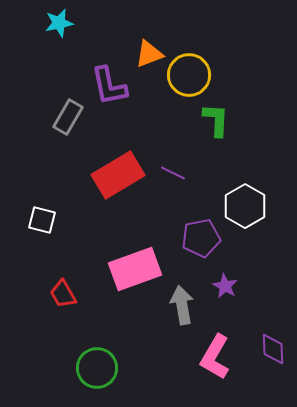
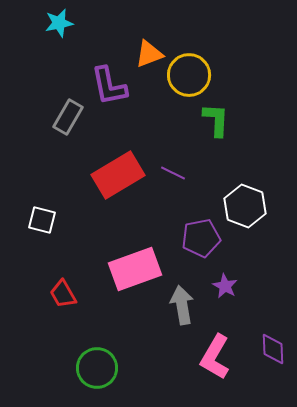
white hexagon: rotated 9 degrees counterclockwise
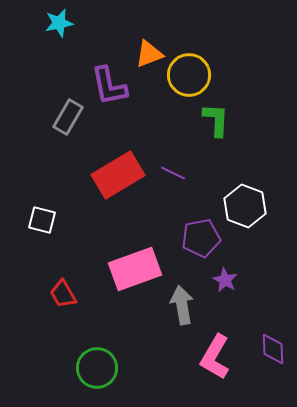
purple star: moved 6 px up
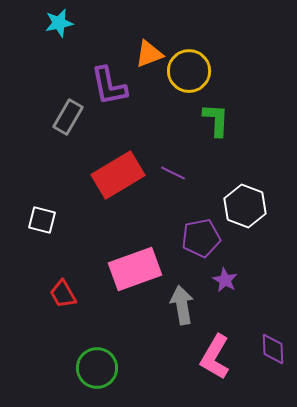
yellow circle: moved 4 px up
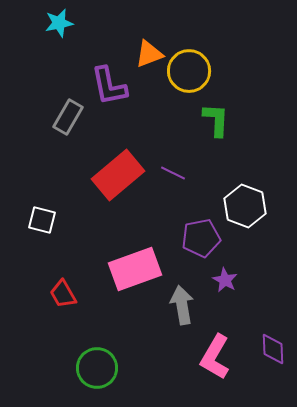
red rectangle: rotated 9 degrees counterclockwise
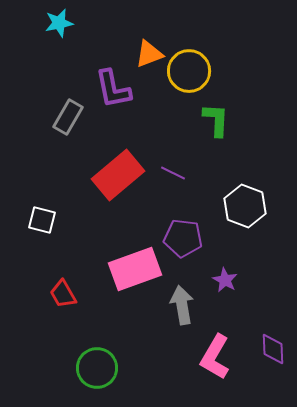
purple L-shape: moved 4 px right, 3 px down
purple pentagon: moved 18 px left; rotated 18 degrees clockwise
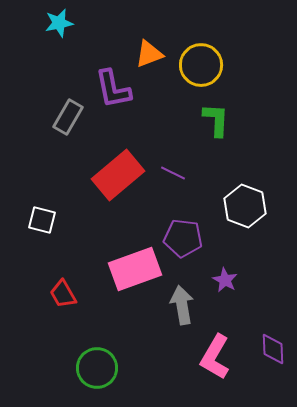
yellow circle: moved 12 px right, 6 px up
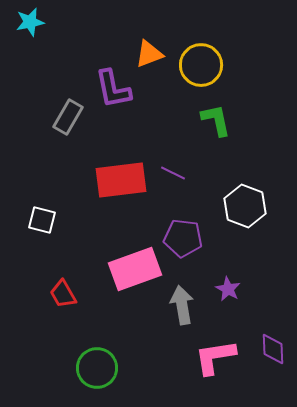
cyan star: moved 29 px left, 1 px up
green L-shape: rotated 15 degrees counterclockwise
red rectangle: moved 3 px right, 5 px down; rotated 33 degrees clockwise
purple star: moved 3 px right, 9 px down
pink L-shape: rotated 51 degrees clockwise
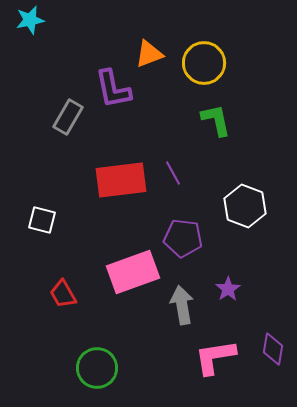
cyan star: moved 2 px up
yellow circle: moved 3 px right, 2 px up
purple line: rotated 35 degrees clockwise
pink rectangle: moved 2 px left, 3 px down
purple star: rotated 10 degrees clockwise
purple diamond: rotated 12 degrees clockwise
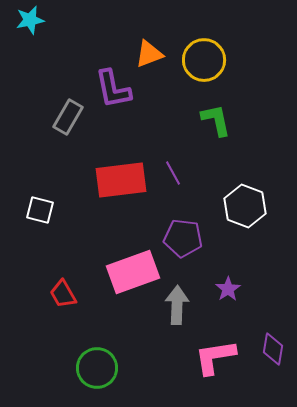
yellow circle: moved 3 px up
white square: moved 2 px left, 10 px up
gray arrow: moved 5 px left; rotated 12 degrees clockwise
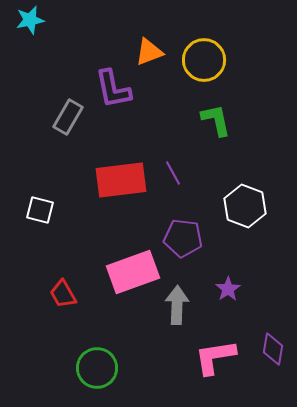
orange triangle: moved 2 px up
